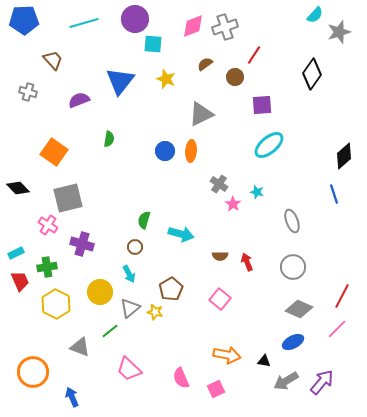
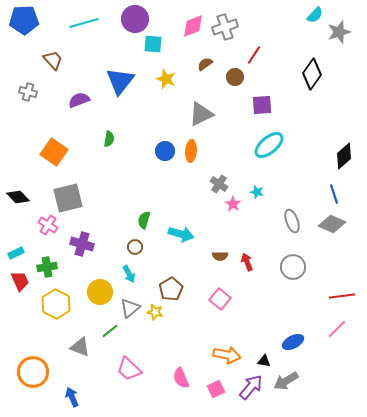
black diamond at (18, 188): moved 9 px down
red line at (342, 296): rotated 55 degrees clockwise
gray diamond at (299, 309): moved 33 px right, 85 px up
purple arrow at (322, 382): moved 71 px left, 5 px down
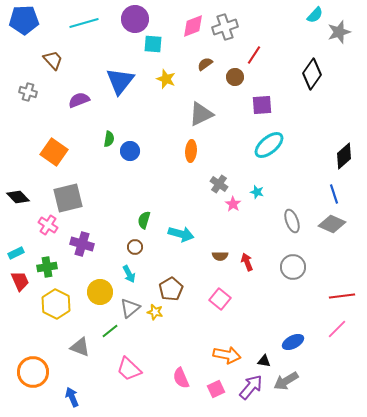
blue circle at (165, 151): moved 35 px left
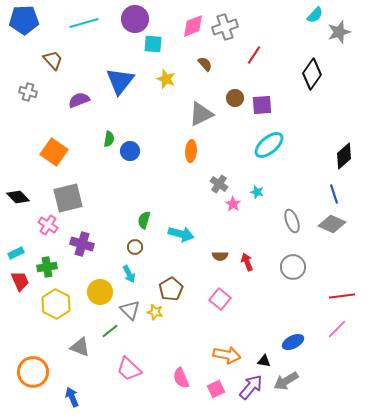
brown semicircle at (205, 64): rotated 84 degrees clockwise
brown circle at (235, 77): moved 21 px down
gray triangle at (130, 308): moved 2 px down; rotated 35 degrees counterclockwise
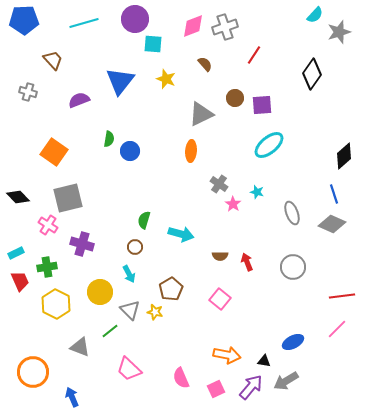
gray ellipse at (292, 221): moved 8 px up
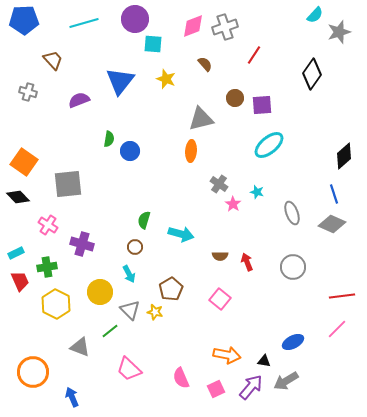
gray triangle at (201, 114): moved 5 px down; rotated 12 degrees clockwise
orange square at (54, 152): moved 30 px left, 10 px down
gray square at (68, 198): moved 14 px up; rotated 8 degrees clockwise
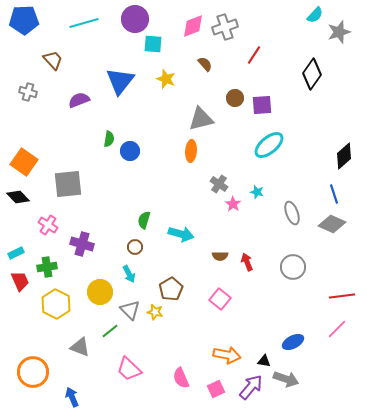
gray arrow at (286, 381): moved 2 px up; rotated 130 degrees counterclockwise
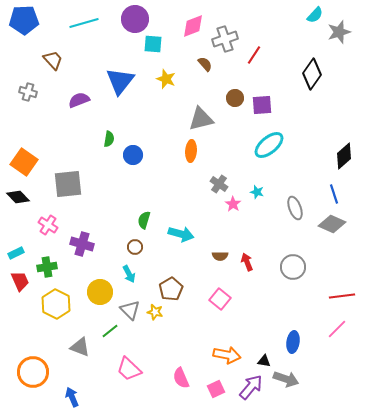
gray cross at (225, 27): moved 12 px down
blue circle at (130, 151): moved 3 px right, 4 px down
gray ellipse at (292, 213): moved 3 px right, 5 px up
blue ellipse at (293, 342): rotated 55 degrees counterclockwise
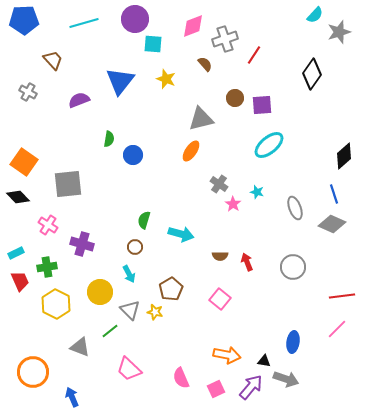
gray cross at (28, 92): rotated 12 degrees clockwise
orange ellipse at (191, 151): rotated 30 degrees clockwise
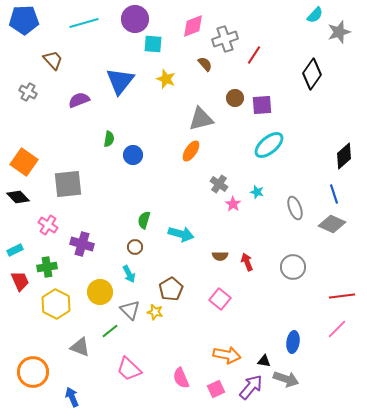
cyan rectangle at (16, 253): moved 1 px left, 3 px up
